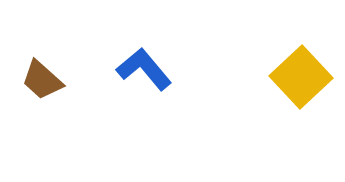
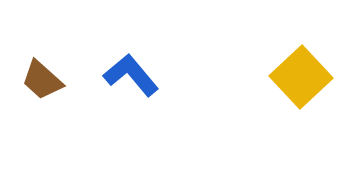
blue L-shape: moved 13 px left, 6 px down
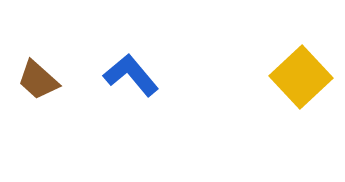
brown trapezoid: moved 4 px left
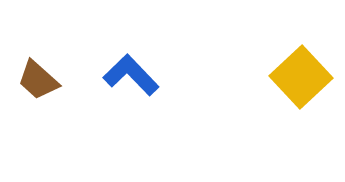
blue L-shape: rotated 4 degrees counterclockwise
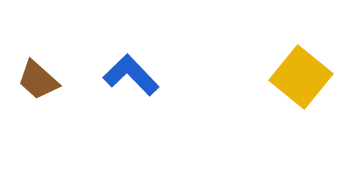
yellow square: rotated 8 degrees counterclockwise
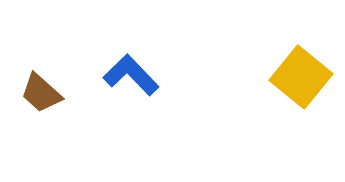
brown trapezoid: moved 3 px right, 13 px down
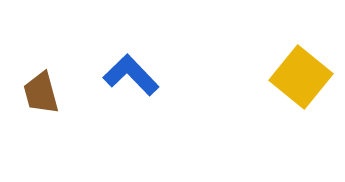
brown trapezoid: rotated 33 degrees clockwise
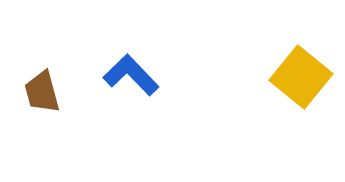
brown trapezoid: moved 1 px right, 1 px up
